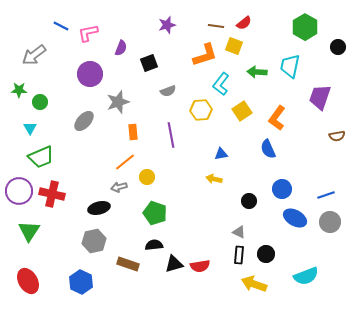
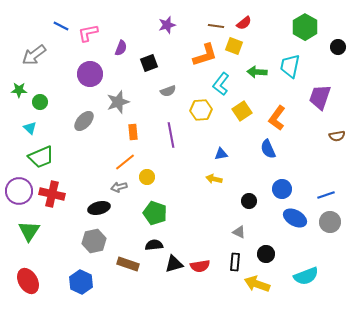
cyan triangle at (30, 128): rotated 16 degrees counterclockwise
black rectangle at (239, 255): moved 4 px left, 7 px down
yellow arrow at (254, 284): moved 3 px right
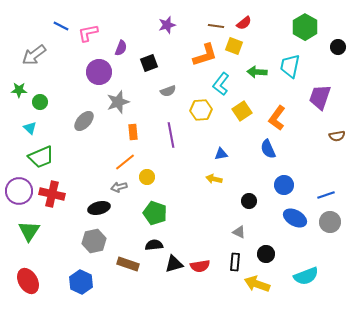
purple circle at (90, 74): moved 9 px right, 2 px up
blue circle at (282, 189): moved 2 px right, 4 px up
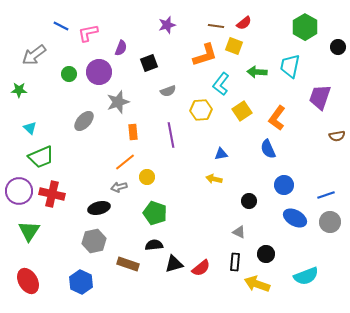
green circle at (40, 102): moved 29 px right, 28 px up
red semicircle at (200, 266): moved 1 px right, 2 px down; rotated 30 degrees counterclockwise
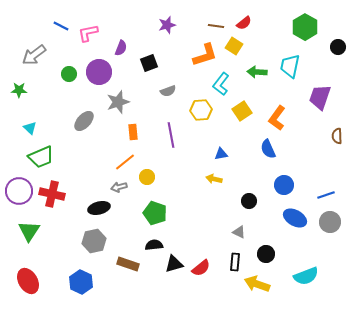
yellow square at (234, 46): rotated 12 degrees clockwise
brown semicircle at (337, 136): rotated 98 degrees clockwise
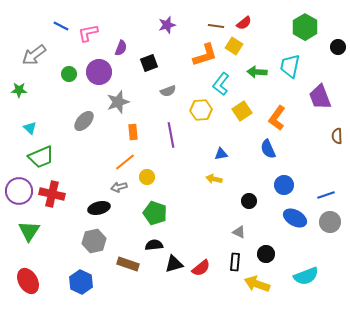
purple trapezoid at (320, 97): rotated 40 degrees counterclockwise
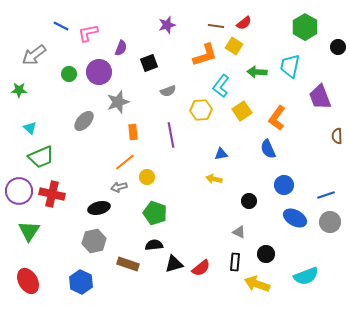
cyan L-shape at (221, 84): moved 2 px down
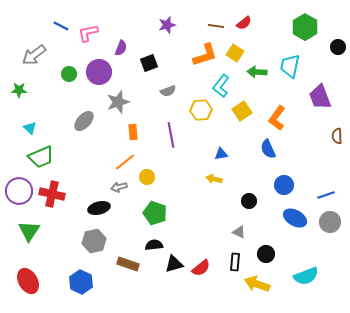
yellow square at (234, 46): moved 1 px right, 7 px down
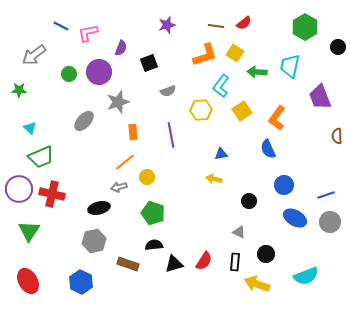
purple circle at (19, 191): moved 2 px up
green pentagon at (155, 213): moved 2 px left
red semicircle at (201, 268): moved 3 px right, 7 px up; rotated 18 degrees counterclockwise
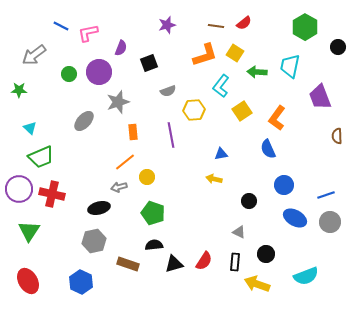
yellow hexagon at (201, 110): moved 7 px left
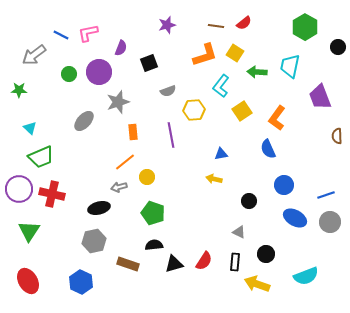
blue line at (61, 26): moved 9 px down
